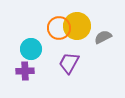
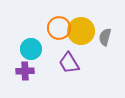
yellow circle: moved 4 px right, 5 px down
gray semicircle: moved 2 px right; rotated 48 degrees counterclockwise
purple trapezoid: rotated 60 degrees counterclockwise
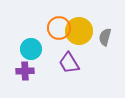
yellow circle: moved 2 px left
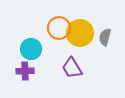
yellow circle: moved 1 px right, 2 px down
purple trapezoid: moved 3 px right, 5 px down
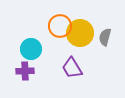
orange circle: moved 1 px right, 2 px up
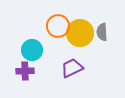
orange circle: moved 2 px left
gray semicircle: moved 3 px left, 5 px up; rotated 18 degrees counterclockwise
cyan circle: moved 1 px right, 1 px down
purple trapezoid: rotated 95 degrees clockwise
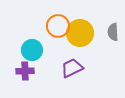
gray semicircle: moved 11 px right
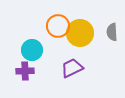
gray semicircle: moved 1 px left
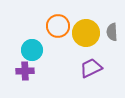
yellow circle: moved 6 px right
purple trapezoid: moved 19 px right
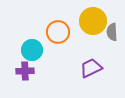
orange circle: moved 6 px down
yellow circle: moved 7 px right, 12 px up
